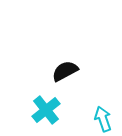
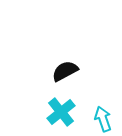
cyan cross: moved 15 px right, 2 px down
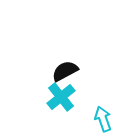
cyan cross: moved 15 px up
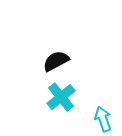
black semicircle: moved 9 px left, 10 px up
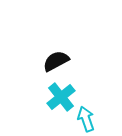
cyan arrow: moved 17 px left
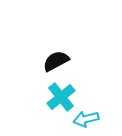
cyan arrow: rotated 85 degrees counterclockwise
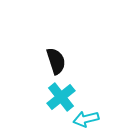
black semicircle: rotated 100 degrees clockwise
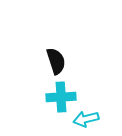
cyan cross: rotated 36 degrees clockwise
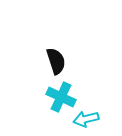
cyan cross: rotated 28 degrees clockwise
